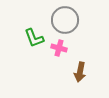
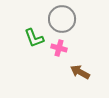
gray circle: moved 3 px left, 1 px up
brown arrow: rotated 108 degrees clockwise
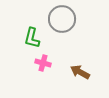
green L-shape: moved 2 px left; rotated 35 degrees clockwise
pink cross: moved 16 px left, 15 px down
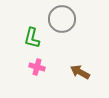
pink cross: moved 6 px left, 4 px down
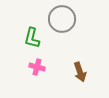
brown arrow: rotated 138 degrees counterclockwise
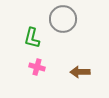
gray circle: moved 1 px right
brown arrow: rotated 108 degrees clockwise
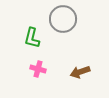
pink cross: moved 1 px right, 2 px down
brown arrow: rotated 18 degrees counterclockwise
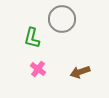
gray circle: moved 1 px left
pink cross: rotated 21 degrees clockwise
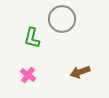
pink cross: moved 10 px left, 6 px down
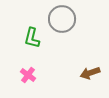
brown arrow: moved 10 px right, 1 px down
